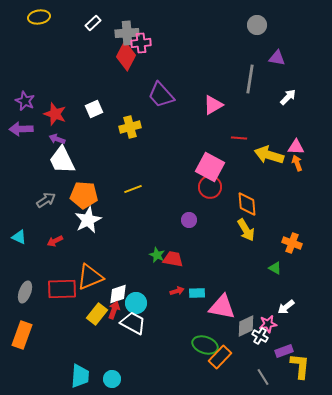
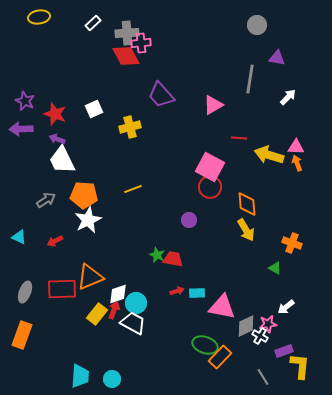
red diamond at (126, 56): rotated 56 degrees counterclockwise
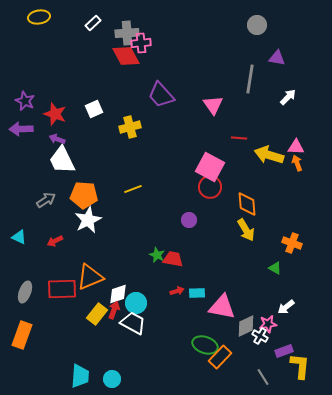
pink triangle at (213, 105): rotated 35 degrees counterclockwise
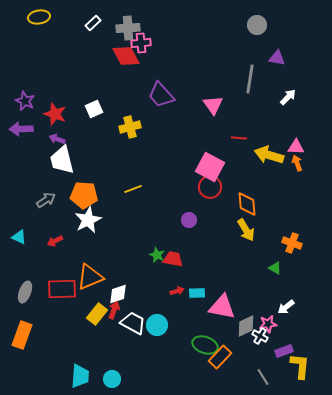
gray cross at (127, 33): moved 1 px right, 5 px up
white trapezoid at (62, 160): rotated 12 degrees clockwise
cyan circle at (136, 303): moved 21 px right, 22 px down
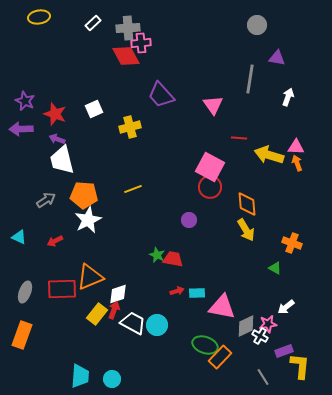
white arrow at (288, 97): rotated 24 degrees counterclockwise
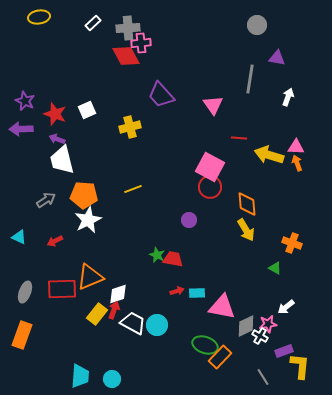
white square at (94, 109): moved 7 px left, 1 px down
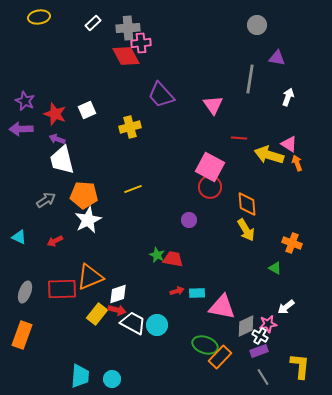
pink triangle at (296, 147): moved 7 px left, 3 px up; rotated 30 degrees clockwise
red arrow at (114, 310): moved 3 px right; rotated 84 degrees clockwise
purple rectangle at (284, 351): moved 25 px left
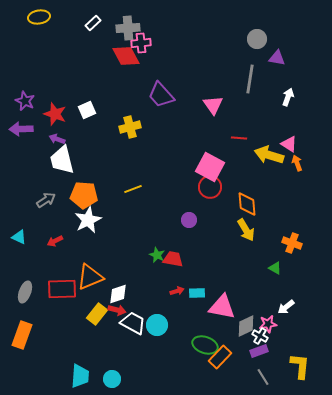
gray circle at (257, 25): moved 14 px down
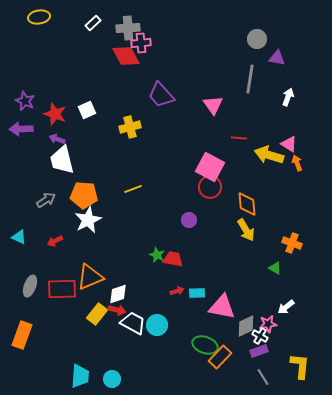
gray ellipse at (25, 292): moved 5 px right, 6 px up
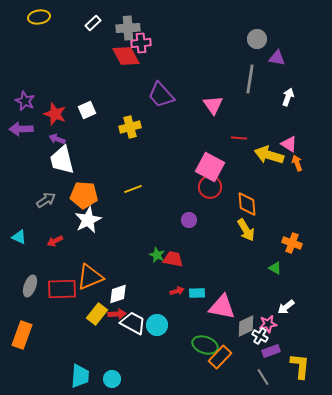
red arrow at (117, 310): moved 4 px down; rotated 18 degrees counterclockwise
purple rectangle at (259, 351): moved 12 px right
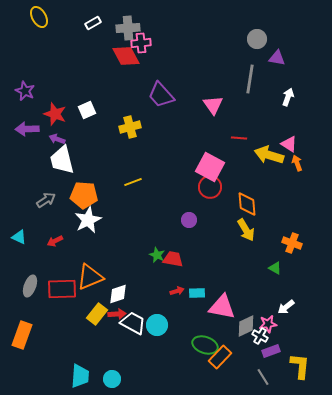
yellow ellipse at (39, 17): rotated 70 degrees clockwise
white rectangle at (93, 23): rotated 14 degrees clockwise
purple star at (25, 101): moved 10 px up
purple arrow at (21, 129): moved 6 px right
yellow line at (133, 189): moved 7 px up
